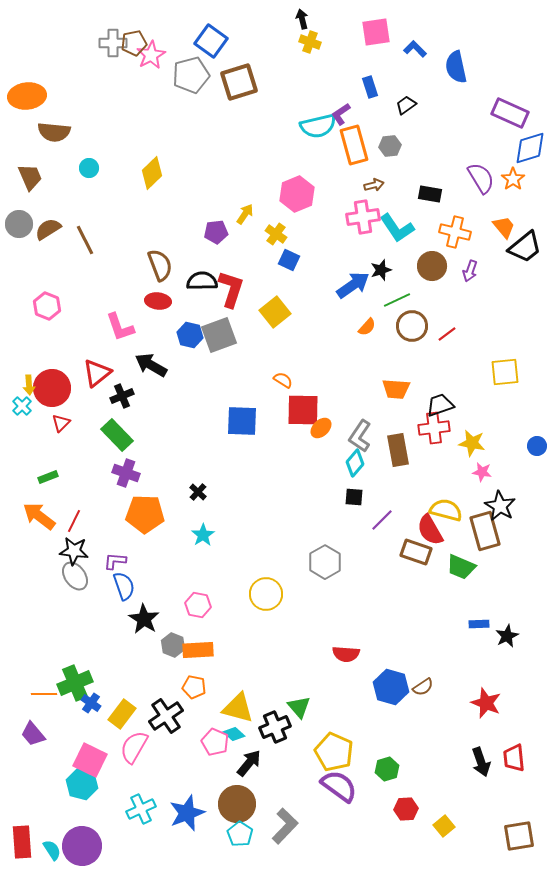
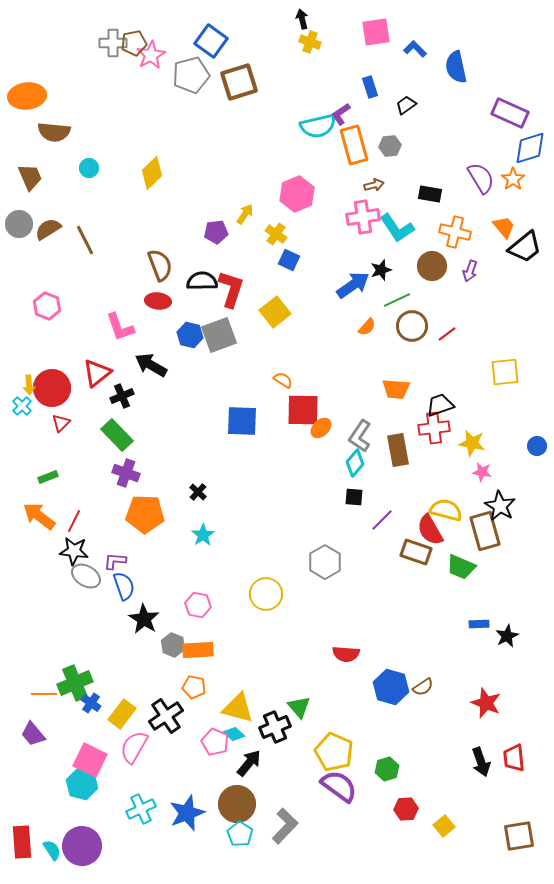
gray ellipse at (75, 576): moved 11 px right; rotated 24 degrees counterclockwise
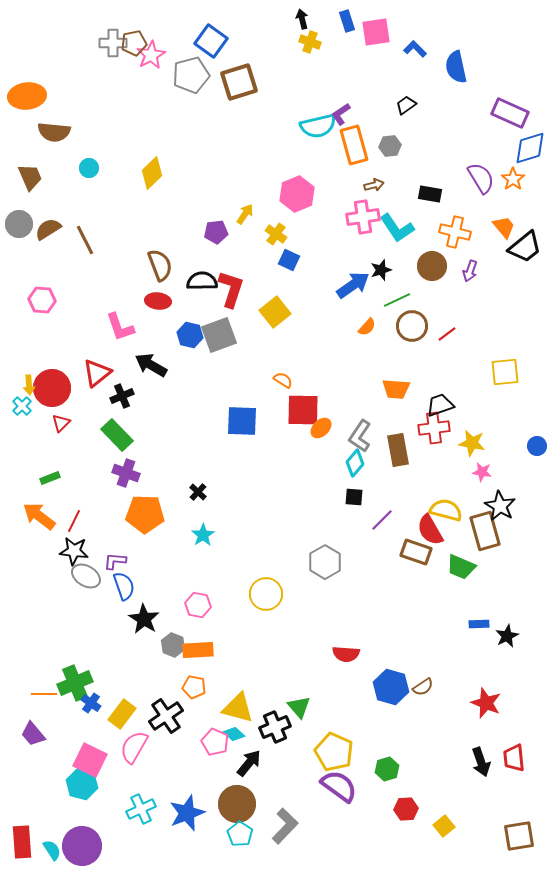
blue rectangle at (370, 87): moved 23 px left, 66 px up
pink hexagon at (47, 306): moved 5 px left, 6 px up; rotated 16 degrees counterclockwise
green rectangle at (48, 477): moved 2 px right, 1 px down
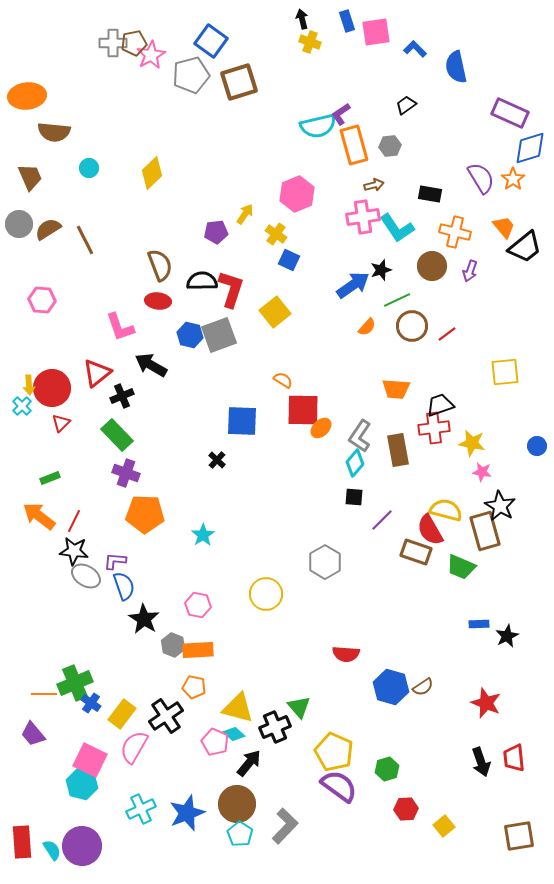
black cross at (198, 492): moved 19 px right, 32 px up
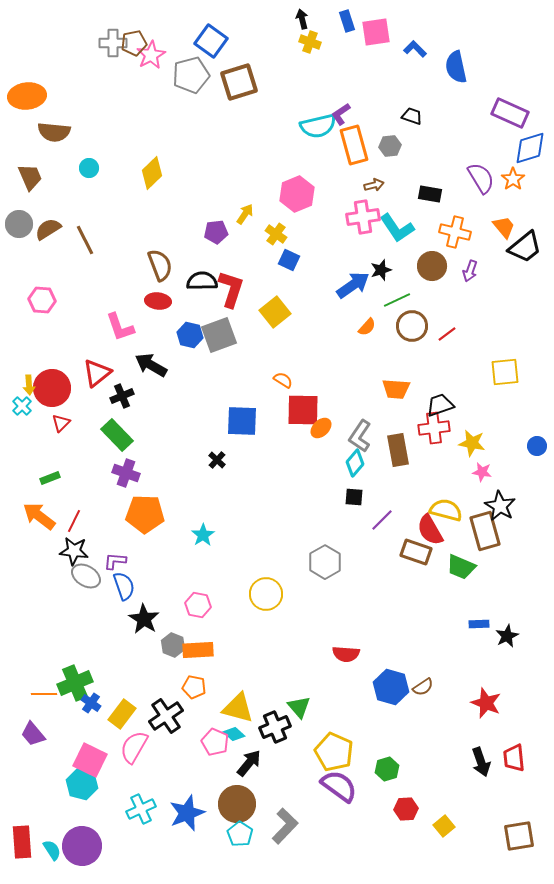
black trapezoid at (406, 105): moved 6 px right, 11 px down; rotated 55 degrees clockwise
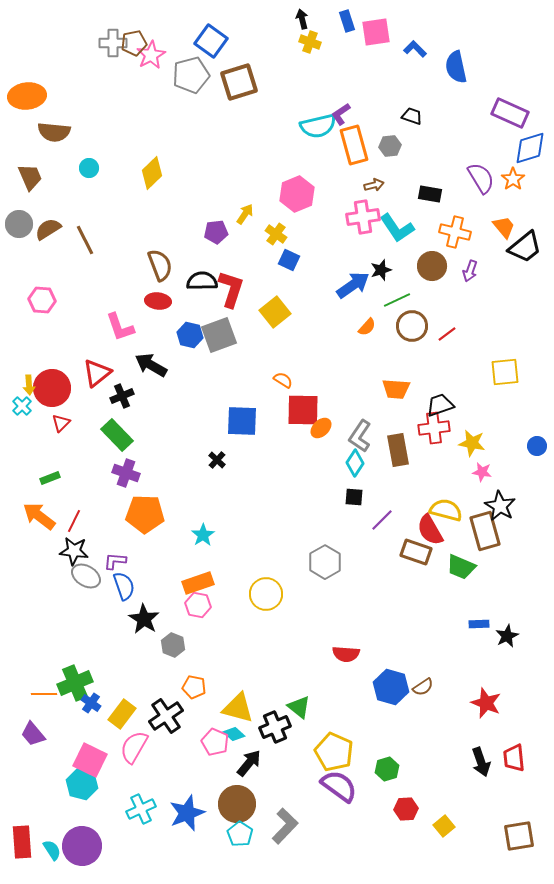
cyan diamond at (355, 463): rotated 8 degrees counterclockwise
orange rectangle at (198, 650): moved 67 px up; rotated 16 degrees counterclockwise
green triangle at (299, 707): rotated 10 degrees counterclockwise
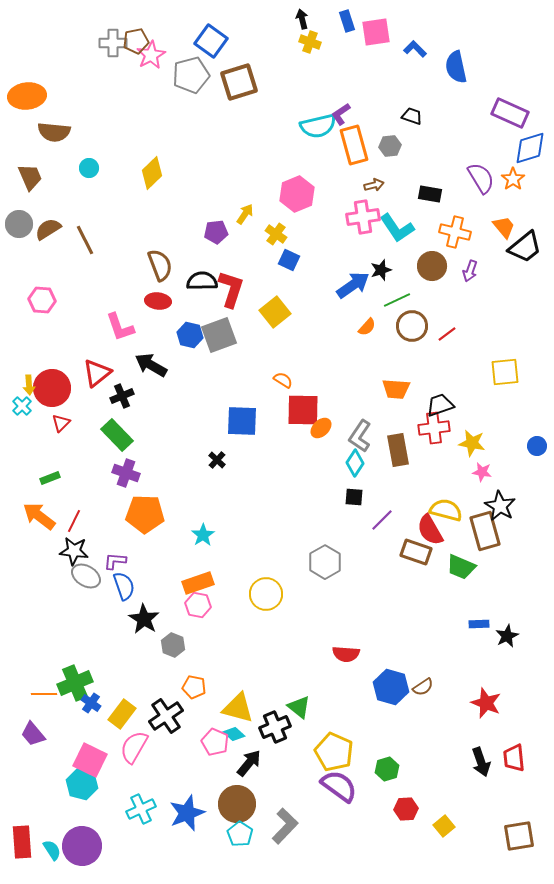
brown pentagon at (134, 43): moved 2 px right, 2 px up
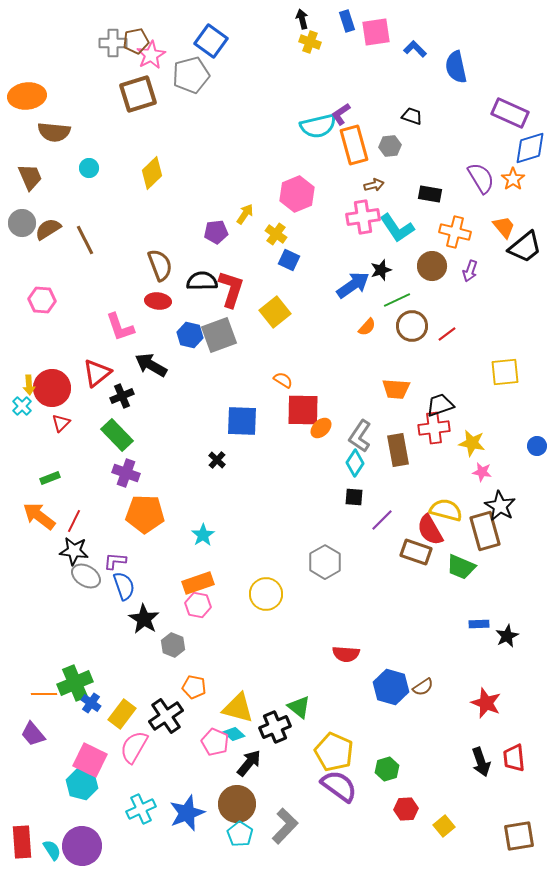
brown square at (239, 82): moved 101 px left, 12 px down
gray circle at (19, 224): moved 3 px right, 1 px up
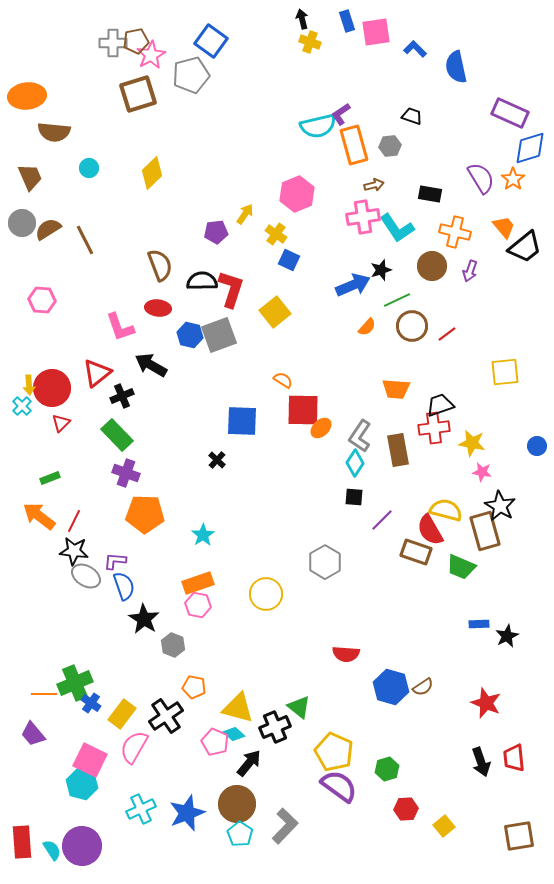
blue arrow at (353, 285): rotated 12 degrees clockwise
red ellipse at (158, 301): moved 7 px down
